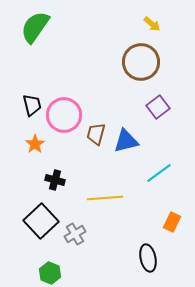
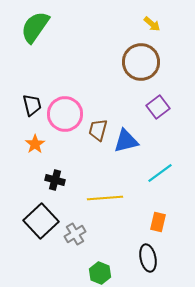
pink circle: moved 1 px right, 1 px up
brown trapezoid: moved 2 px right, 4 px up
cyan line: moved 1 px right
orange rectangle: moved 14 px left; rotated 12 degrees counterclockwise
green hexagon: moved 50 px right
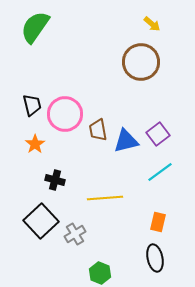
purple square: moved 27 px down
brown trapezoid: rotated 25 degrees counterclockwise
cyan line: moved 1 px up
black ellipse: moved 7 px right
